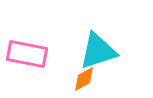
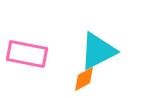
cyan triangle: rotated 9 degrees counterclockwise
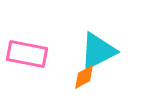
orange diamond: moved 2 px up
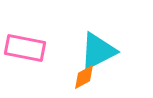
pink rectangle: moved 2 px left, 6 px up
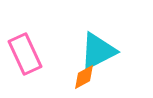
pink rectangle: moved 6 px down; rotated 54 degrees clockwise
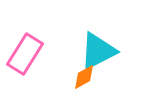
pink rectangle: rotated 57 degrees clockwise
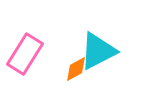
orange diamond: moved 8 px left, 8 px up
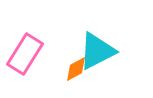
cyan triangle: moved 1 px left
